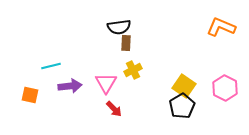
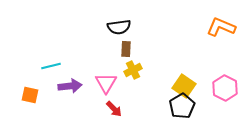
brown rectangle: moved 6 px down
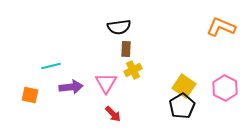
purple arrow: moved 1 px right, 1 px down
red arrow: moved 1 px left, 5 px down
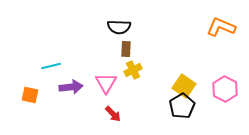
black semicircle: rotated 10 degrees clockwise
pink hexagon: moved 1 px down
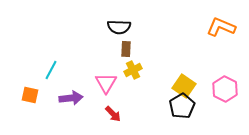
cyan line: moved 4 px down; rotated 48 degrees counterclockwise
purple arrow: moved 11 px down
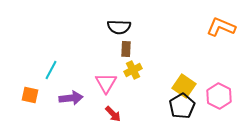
pink hexagon: moved 6 px left, 7 px down
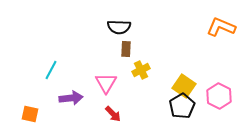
yellow cross: moved 8 px right
orange square: moved 19 px down
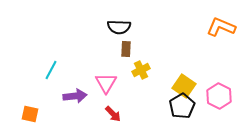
purple arrow: moved 4 px right, 2 px up
